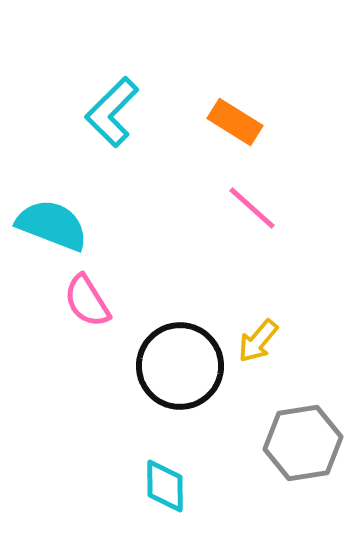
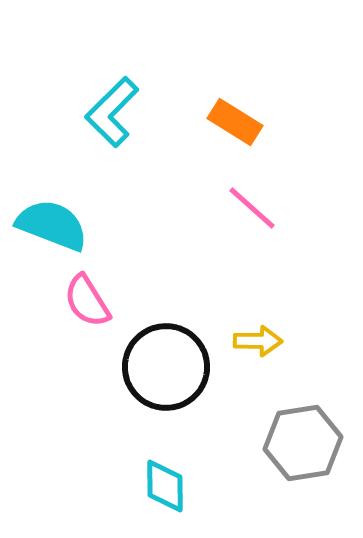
yellow arrow: rotated 129 degrees counterclockwise
black circle: moved 14 px left, 1 px down
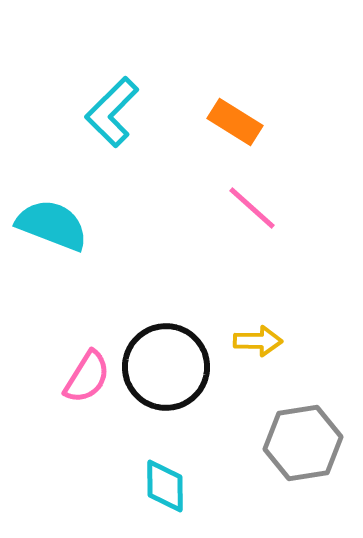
pink semicircle: moved 76 px down; rotated 116 degrees counterclockwise
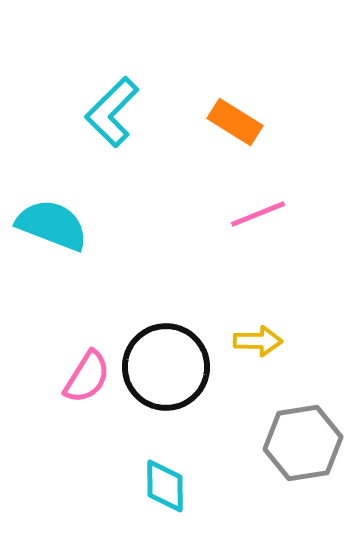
pink line: moved 6 px right, 6 px down; rotated 64 degrees counterclockwise
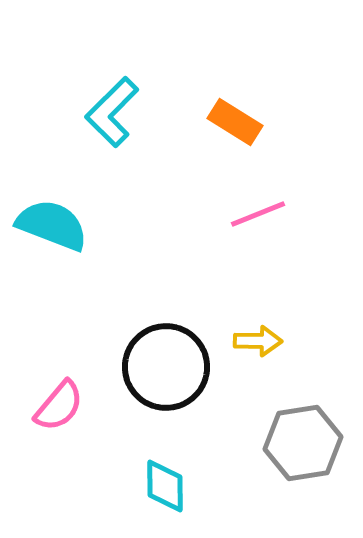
pink semicircle: moved 28 px left, 29 px down; rotated 8 degrees clockwise
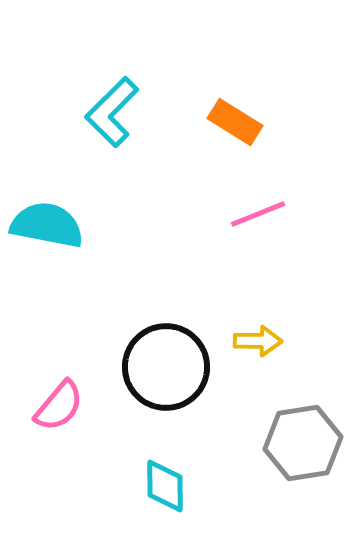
cyan semicircle: moved 5 px left; rotated 10 degrees counterclockwise
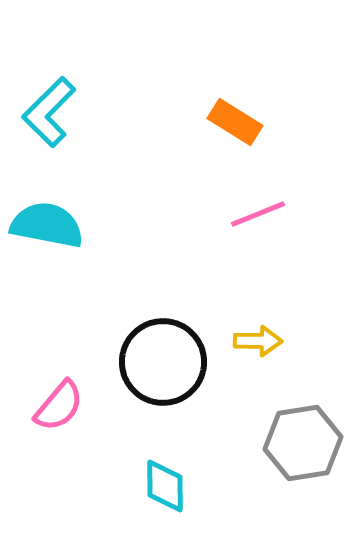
cyan L-shape: moved 63 px left
black circle: moved 3 px left, 5 px up
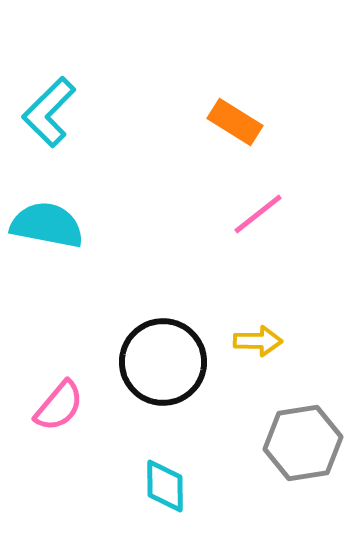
pink line: rotated 16 degrees counterclockwise
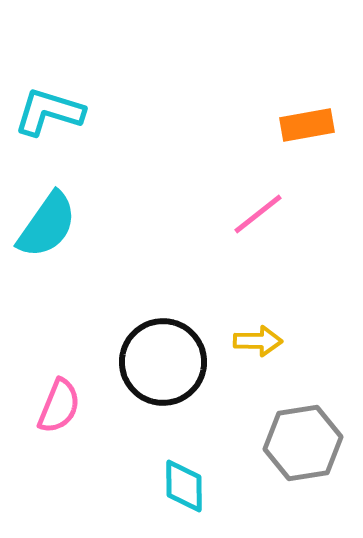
cyan L-shape: rotated 62 degrees clockwise
orange rectangle: moved 72 px right, 3 px down; rotated 42 degrees counterclockwise
cyan semicircle: rotated 114 degrees clockwise
pink semicircle: rotated 18 degrees counterclockwise
cyan diamond: moved 19 px right
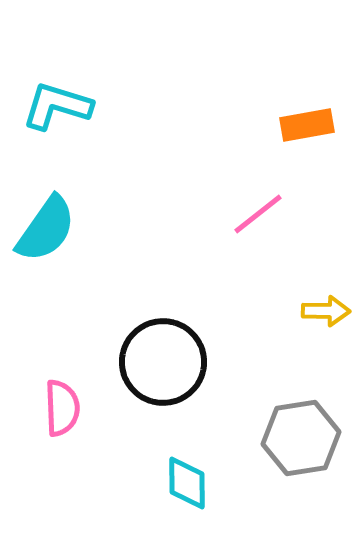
cyan L-shape: moved 8 px right, 6 px up
cyan semicircle: moved 1 px left, 4 px down
yellow arrow: moved 68 px right, 30 px up
pink semicircle: moved 3 px right, 2 px down; rotated 24 degrees counterclockwise
gray hexagon: moved 2 px left, 5 px up
cyan diamond: moved 3 px right, 3 px up
